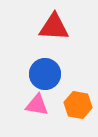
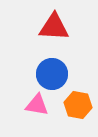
blue circle: moved 7 px right
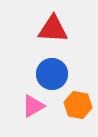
red triangle: moved 1 px left, 2 px down
pink triangle: moved 4 px left, 1 px down; rotated 40 degrees counterclockwise
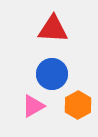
orange hexagon: rotated 20 degrees clockwise
